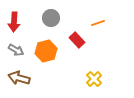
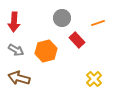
gray circle: moved 11 px right
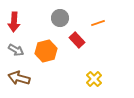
gray circle: moved 2 px left
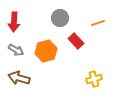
red rectangle: moved 1 px left, 1 px down
yellow cross: rotated 28 degrees clockwise
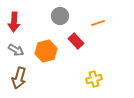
gray circle: moved 2 px up
brown arrow: rotated 90 degrees counterclockwise
